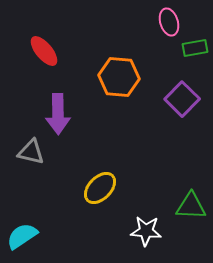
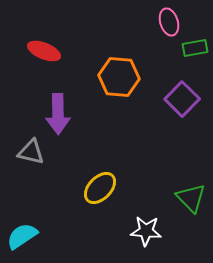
red ellipse: rotated 28 degrees counterclockwise
green triangle: moved 8 px up; rotated 44 degrees clockwise
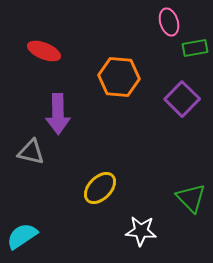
white star: moved 5 px left
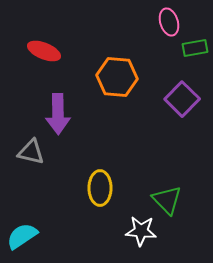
orange hexagon: moved 2 px left
yellow ellipse: rotated 44 degrees counterclockwise
green triangle: moved 24 px left, 2 px down
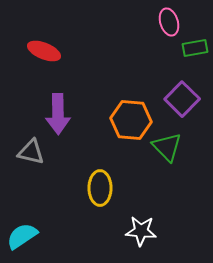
orange hexagon: moved 14 px right, 43 px down
green triangle: moved 53 px up
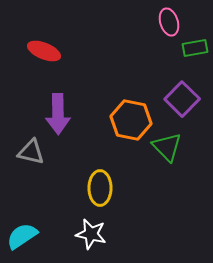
orange hexagon: rotated 6 degrees clockwise
white star: moved 50 px left, 3 px down; rotated 8 degrees clockwise
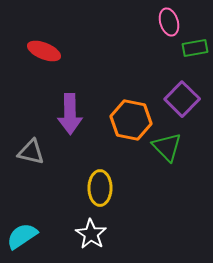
purple arrow: moved 12 px right
white star: rotated 20 degrees clockwise
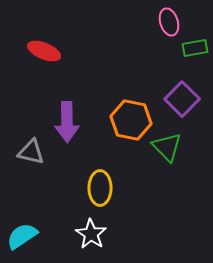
purple arrow: moved 3 px left, 8 px down
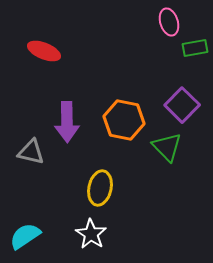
purple square: moved 6 px down
orange hexagon: moved 7 px left
yellow ellipse: rotated 12 degrees clockwise
cyan semicircle: moved 3 px right
